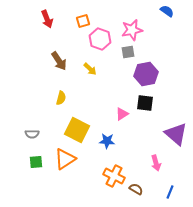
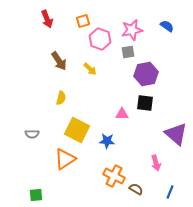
blue semicircle: moved 15 px down
pink triangle: rotated 32 degrees clockwise
green square: moved 33 px down
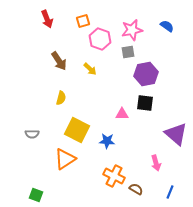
green square: rotated 24 degrees clockwise
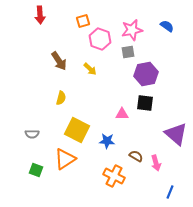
red arrow: moved 7 px left, 4 px up; rotated 18 degrees clockwise
brown semicircle: moved 33 px up
green square: moved 25 px up
